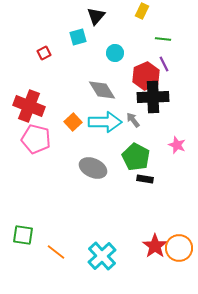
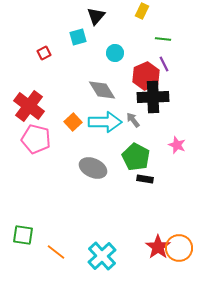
red cross: rotated 16 degrees clockwise
red star: moved 3 px right, 1 px down
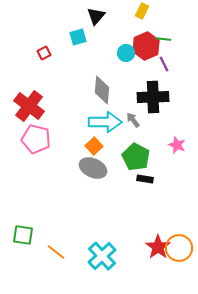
cyan circle: moved 11 px right
red hexagon: moved 30 px up
gray diamond: rotated 36 degrees clockwise
orange square: moved 21 px right, 24 px down
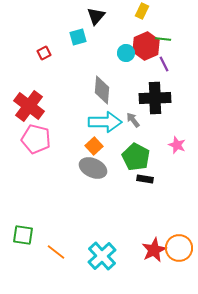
black cross: moved 2 px right, 1 px down
red star: moved 4 px left, 3 px down; rotated 10 degrees clockwise
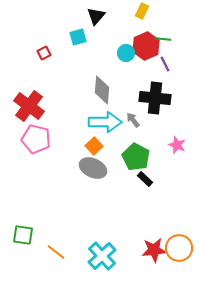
purple line: moved 1 px right
black cross: rotated 8 degrees clockwise
black rectangle: rotated 35 degrees clockwise
red star: rotated 20 degrees clockwise
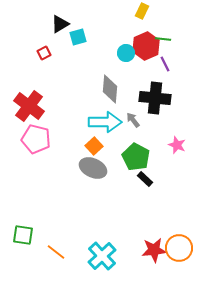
black triangle: moved 36 px left, 8 px down; rotated 18 degrees clockwise
gray diamond: moved 8 px right, 1 px up
